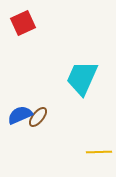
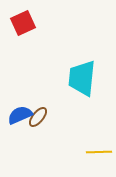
cyan trapezoid: rotated 18 degrees counterclockwise
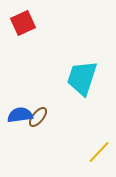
cyan trapezoid: rotated 12 degrees clockwise
blue semicircle: rotated 15 degrees clockwise
yellow line: rotated 45 degrees counterclockwise
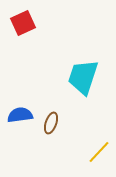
cyan trapezoid: moved 1 px right, 1 px up
brown ellipse: moved 13 px right, 6 px down; rotated 20 degrees counterclockwise
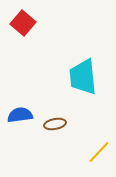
red square: rotated 25 degrees counterclockwise
cyan trapezoid: rotated 24 degrees counterclockwise
brown ellipse: moved 4 px right, 1 px down; rotated 60 degrees clockwise
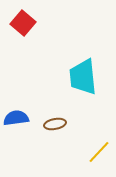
blue semicircle: moved 4 px left, 3 px down
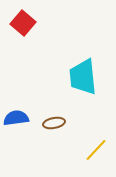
brown ellipse: moved 1 px left, 1 px up
yellow line: moved 3 px left, 2 px up
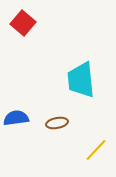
cyan trapezoid: moved 2 px left, 3 px down
brown ellipse: moved 3 px right
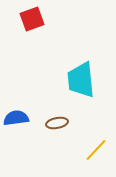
red square: moved 9 px right, 4 px up; rotated 30 degrees clockwise
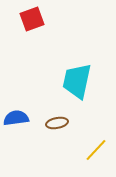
cyan trapezoid: moved 4 px left, 1 px down; rotated 18 degrees clockwise
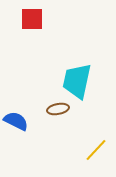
red square: rotated 20 degrees clockwise
blue semicircle: moved 3 px down; rotated 35 degrees clockwise
brown ellipse: moved 1 px right, 14 px up
